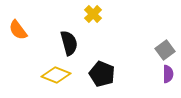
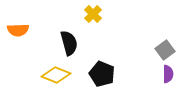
orange semicircle: rotated 55 degrees counterclockwise
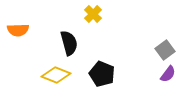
purple semicircle: rotated 36 degrees clockwise
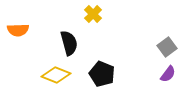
gray square: moved 2 px right, 3 px up
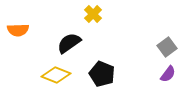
black semicircle: rotated 110 degrees counterclockwise
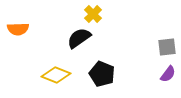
orange semicircle: moved 1 px up
black semicircle: moved 10 px right, 5 px up
gray square: rotated 30 degrees clockwise
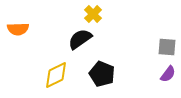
black semicircle: moved 1 px right, 1 px down
gray square: rotated 12 degrees clockwise
yellow diamond: rotated 48 degrees counterclockwise
